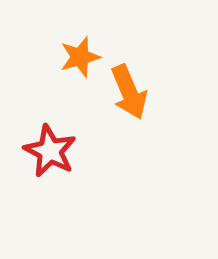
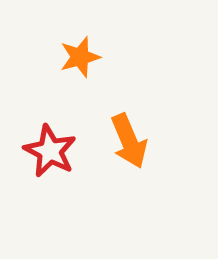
orange arrow: moved 49 px down
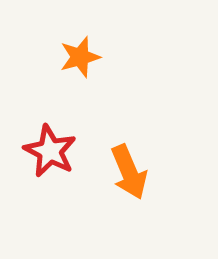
orange arrow: moved 31 px down
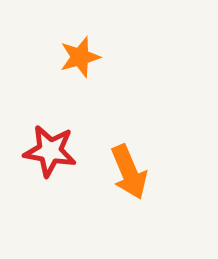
red star: rotated 18 degrees counterclockwise
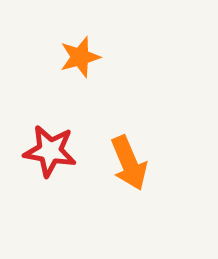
orange arrow: moved 9 px up
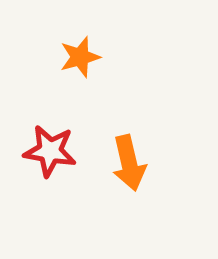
orange arrow: rotated 10 degrees clockwise
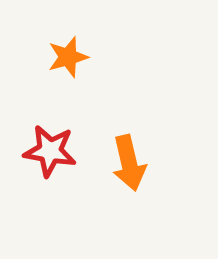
orange star: moved 12 px left
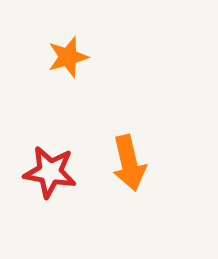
red star: moved 21 px down
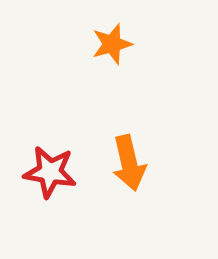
orange star: moved 44 px right, 13 px up
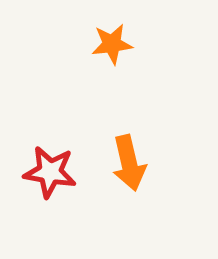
orange star: rotated 9 degrees clockwise
